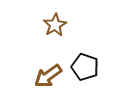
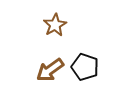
brown arrow: moved 2 px right, 6 px up
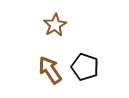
brown arrow: rotated 92 degrees clockwise
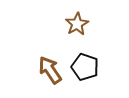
brown star: moved 22 px right, 1 px up
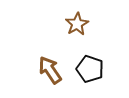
black pentagon: moved 5 px right, 2 px down
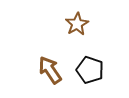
black pentagon: moved 1 px down
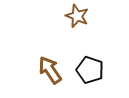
brown star: moved 8 px up; rotated 20 degrees counterclockwise
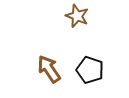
brown arrow: moved 1 px left, 1 px up
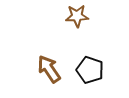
brown star: rotated 25 degrees counterclockwise
